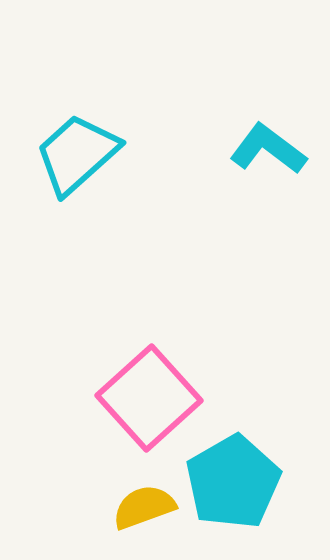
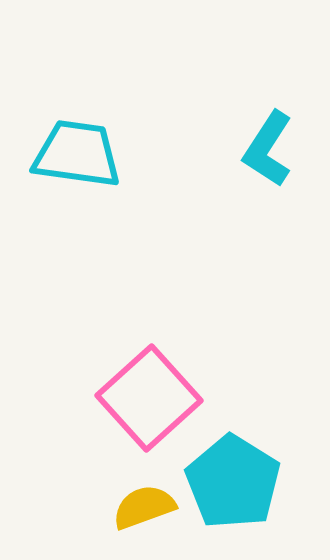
cyan L-shape: rotated 94 degrees counterclockwise
cyan trapezoid: rotated 50 degrees clockwise
cyan pentagon: rotated 10 degrees counterclockwise
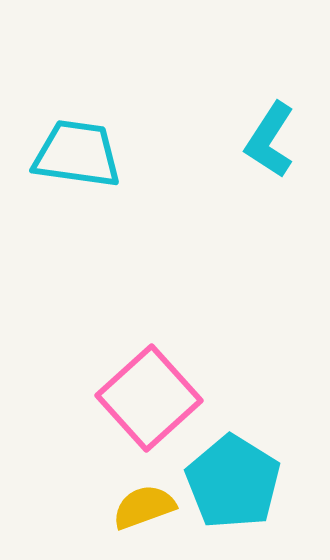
cyan L-shape: moved 2 px right, 9 px up
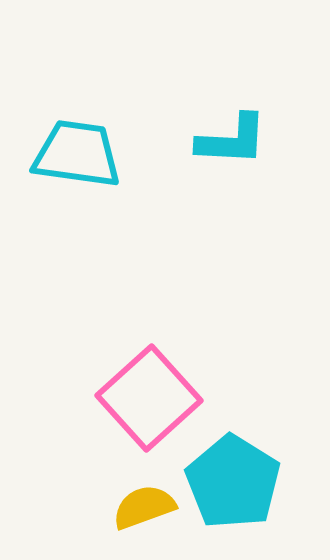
cyan L-shape: moved 38 px left; rotated 120 degrees counterclockwise
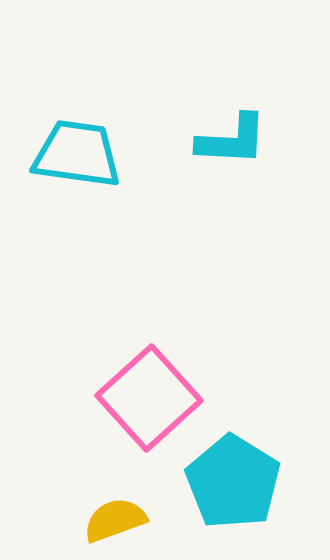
yellow semicircle: moved 29 px left, 13 px down
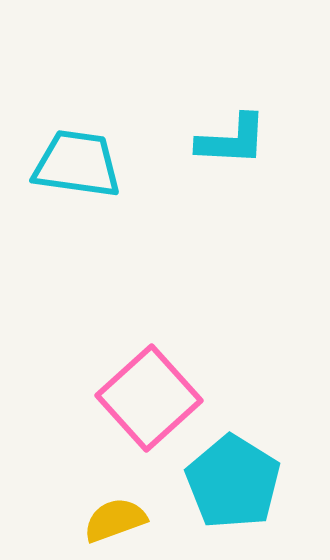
cyan trapezoid: moved 10 px down
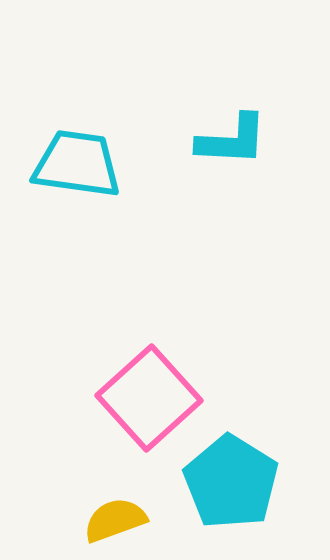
cyan pentagon: moved 2 px left
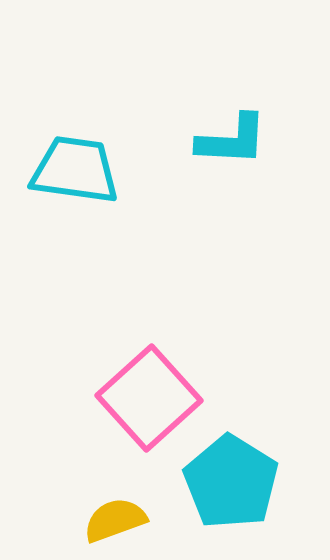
cyan trapezoid: moved 2 px left, 6 px down
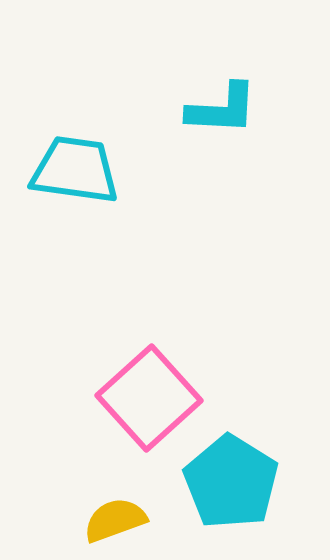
cyan L-shape: moved 10 px left, 31 px up
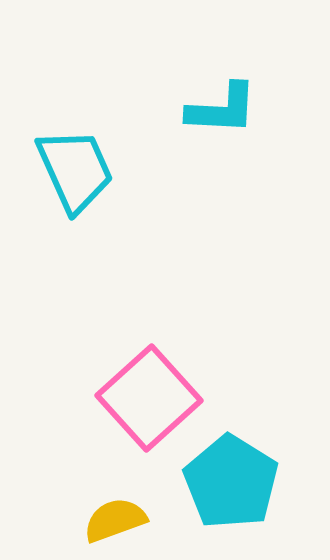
cyan trapezoid: rotated 58 degrees clockwise
